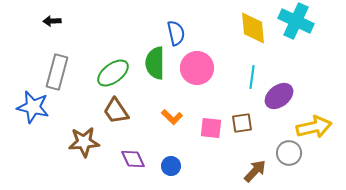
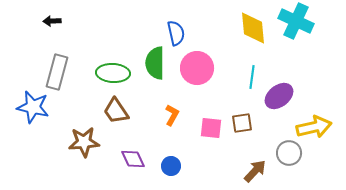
green ellipse: rotated 40 degrees clockwise
orange L-shape: moved 2 px up; rotated 105 degrees counterclockwise
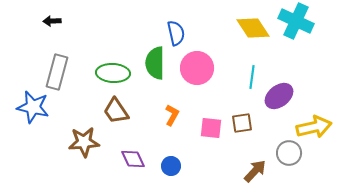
yellow diamond: rotated 28 degrees counterclockwise
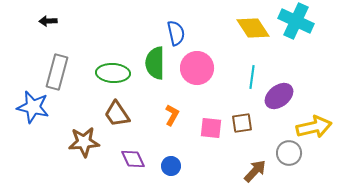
black arrow: moved 4 px left
brown trapezoid: moved 1 px right, 3 px down
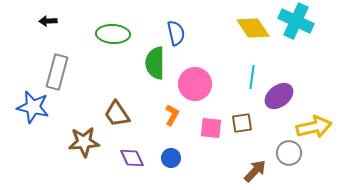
pink circle: moved 2 px left, 16 px down
green ellipse: moved 39 px up
purple diamond: moved 1 px left, 1 px up
blue circle: moved 8 px up
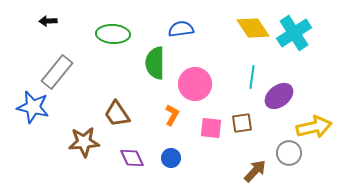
cyan cross: moved 2 px left, 12 px down; rotated 32 degrees clockwise
blue semicircle: moved 5 px right, 4 px up; rotated 85 degrees counterclockwise
gray rectangle: rotated 24 degrees clockwise
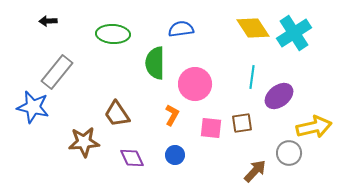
blue circle: moved 4 px right, 3 px up
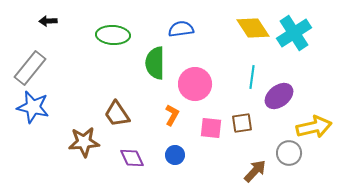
green ellipse: moved 1 px down
gray rectangle: moved 27 px left, 4 px up
